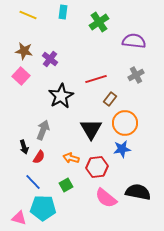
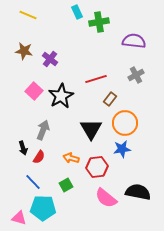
cyan rectangle: moved 14 px right; rotated 32 degrees counterclockwise
green cross: rotated 24 degrees clockwise
pink square: moved 13 px right, 15 px down
black arrow: moved 1 px left, 1 px down
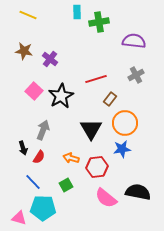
cyan rectangle: rotated 24 degrees clockwise
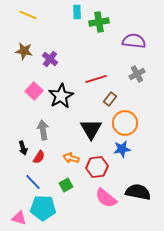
gray cross: moved 1 px right, 1 px up
gray arrow: rotated 30 degrees counterclockwise
